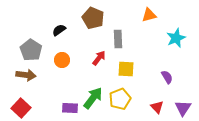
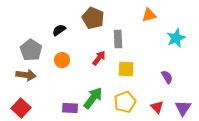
yellow pentagon: moved 5 px right, 3 px down
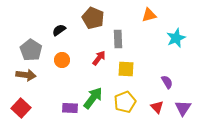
purple semicircle: moved 5 px down
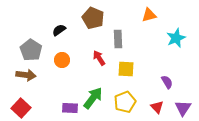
red arrow: rotated 70 degrees counterclockwise
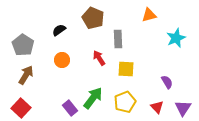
gray pentagon: moved 8 px left, 5 px up
brown arrow: rotated 66 degrees counterclockwise
purple rectangle: rotated 49 degrees clockwise
